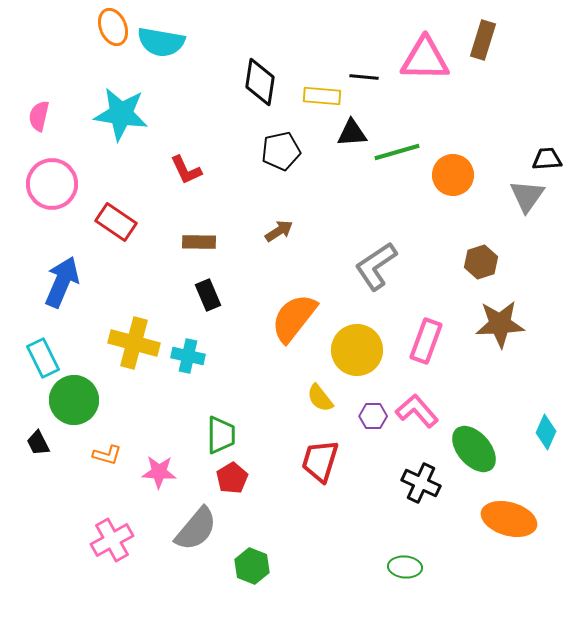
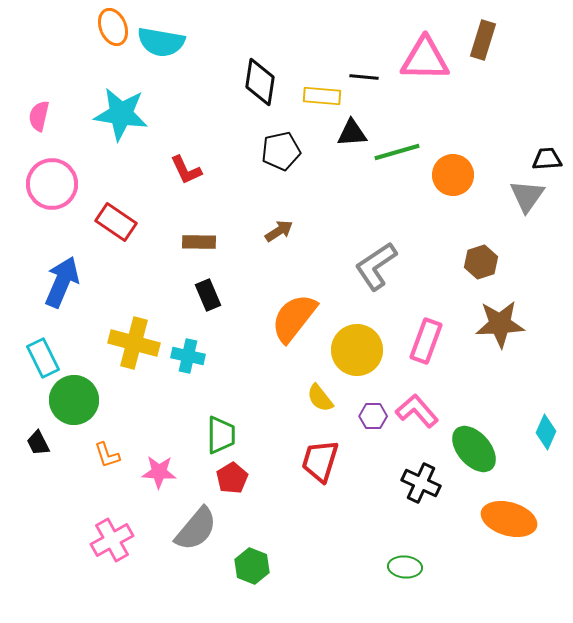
orange L-shape at (107, 455): rotated 56 degrees clockwise
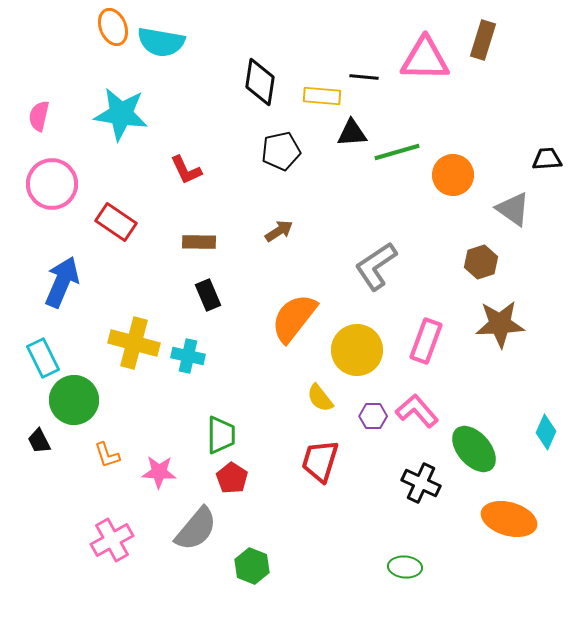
gray triangle at (527, 196): moved 14 px left, 13 px down; rotated 30 degrees counterclockwise
black trapezoid at (38, 443): moved 1 px right, 2 px up
red pentagon at (232, 478): rotated 8 degrees counterclockwise
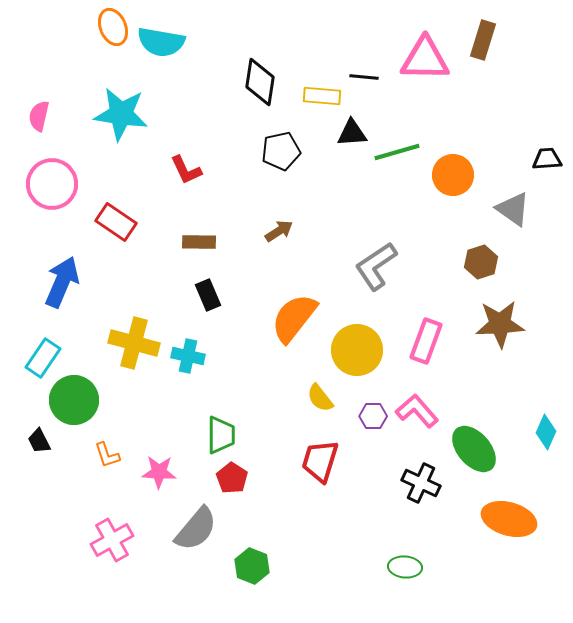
cyan rectangle at (43, 358): rotated 60 degrees clockwise
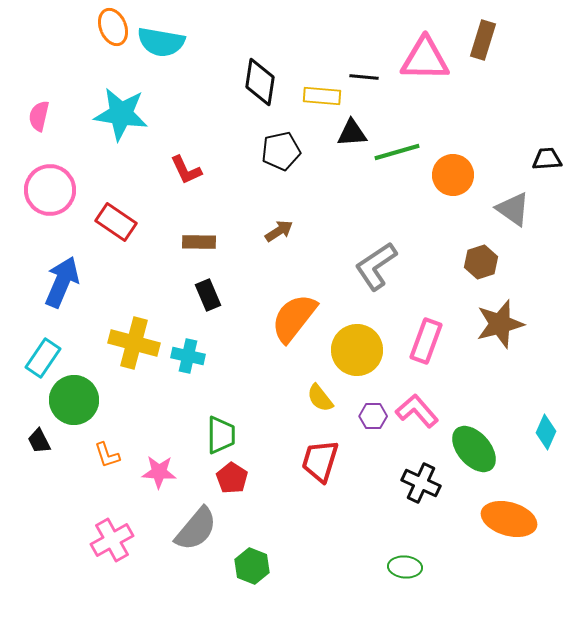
pink circle at (52, 184): moved 2 px left, 6 px down
brown star at (500, 324): rotated 12 degrees counterclockwise
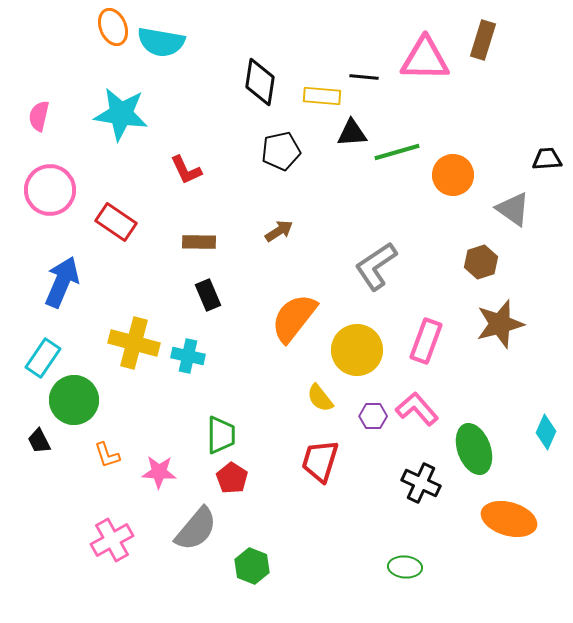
pink L-shape at (417, 411): moved 2 px up
green ellipse at (474, 449): rotated 21 degrees clockwise
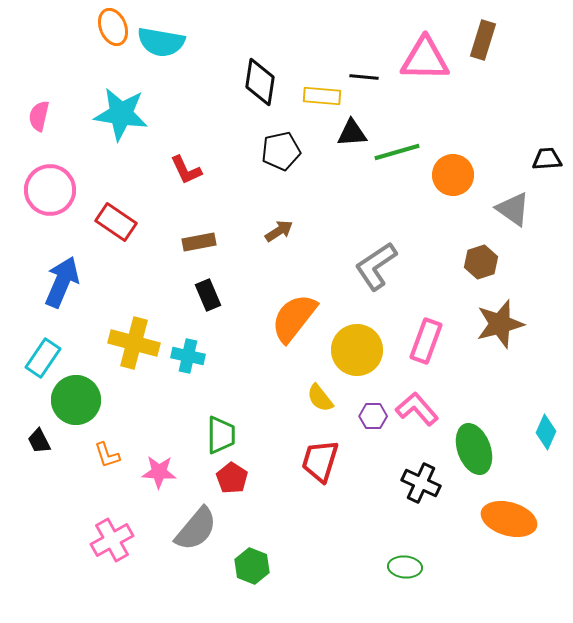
brown rectangle at (199, 242): rotated 12 degrees counterclockwise
green circle at (74, 400): moved 2 px right
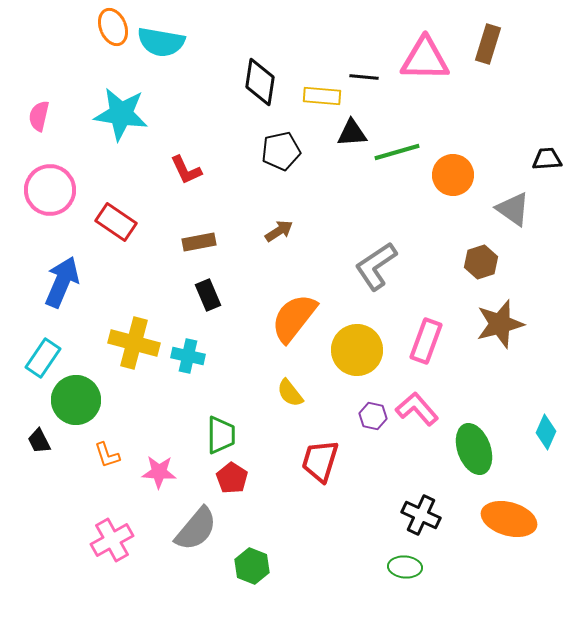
brown rectangle at (483, 40): moved 5 px right, 4 px down
yellow semicircle at (320, 398): moved 30 px left, 5 px up
purple hexagon at (373, 416): rotated 12 degrees clockwise
black cross at (421, 483): moved 32 px down
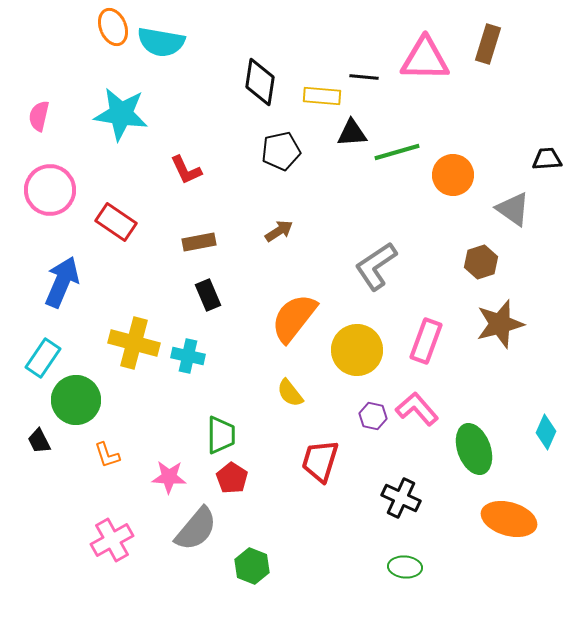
pink star at (159, 472): moved 10 px right, 5 px down
black cross at (421, 515): moved 20 px left, 17 px up
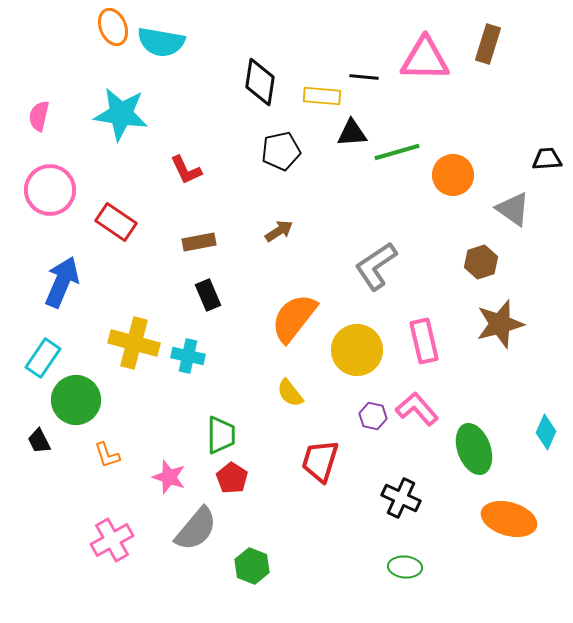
pink rectangle at (426, 341): moved 2 px left; rotated 33 degrees counterclockwise
pink star at (169, 477): rotated 16 degrees clockwise
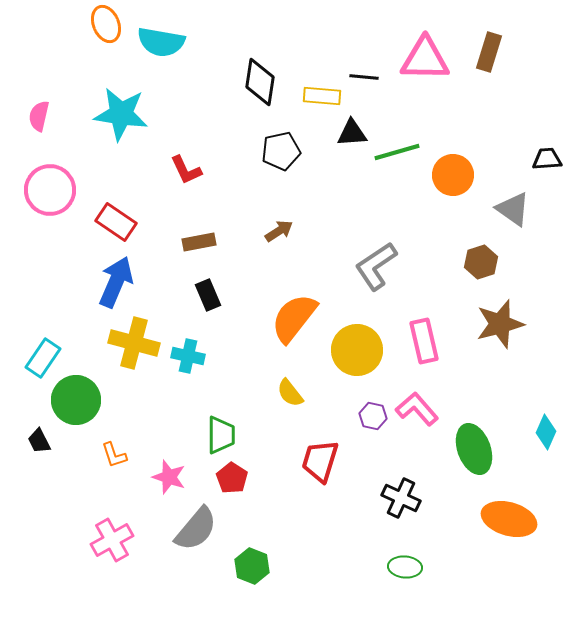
orange ellipse at (113, 27): moved 7 px left, 3 px up
brown rectangle at (488, 44): moved 1 px right, 8 px down
blue arrow at (62, 282): moved 54 px right
orange L-shape at (107, 455): moved 7 px right
